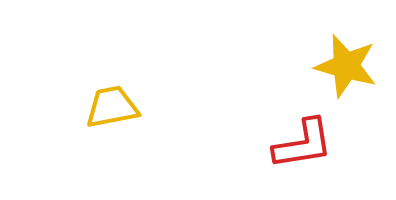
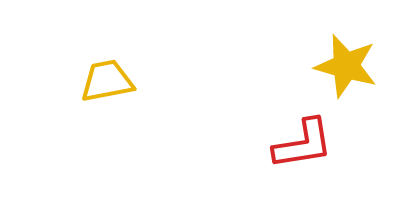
yellow trapezoid: moved 5 px left, 26 px up
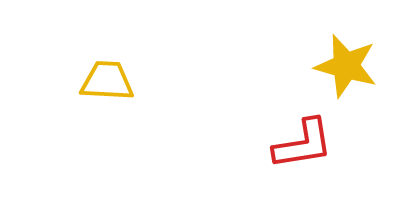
yellow trapezoid: rotated 14 degrees clockwise
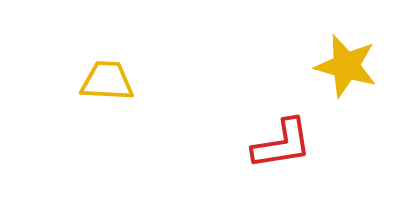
red L-shape: moved 21 px left
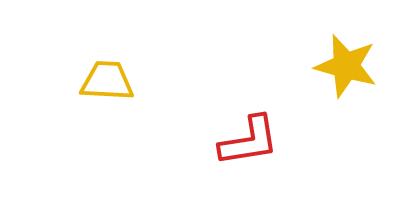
red L-shape: moved 33 px left, 3 px up
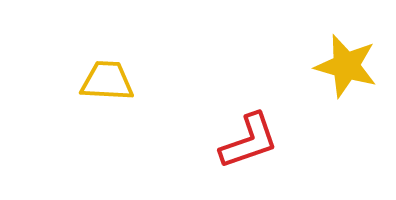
red L-shape: rotated 10 degrees counterclockwise
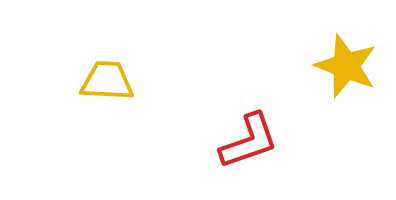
yellow star: rotated 6 degrees clockwise
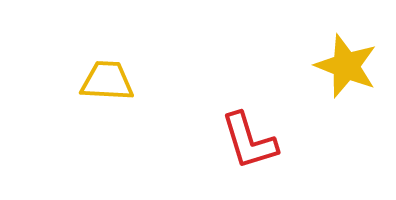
red L-shape: rotated 92 degrees clockwise
